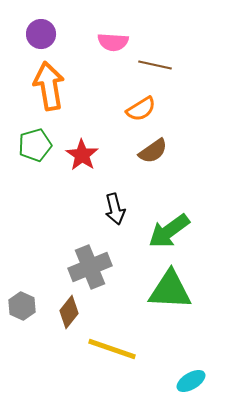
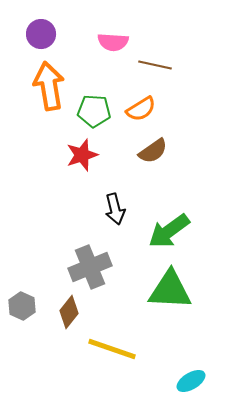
green pentagon: moved 59 px right, 34 px up; rotated 20 degrees clockwise
red star: rotated 20 degrees clockwise
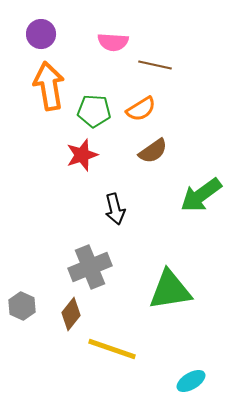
green arrow: moved 32 px right, 36 px up
green triangle: rotated 12 degrees counterclockwise
brown diamond: moved 2 px right, 2 px down
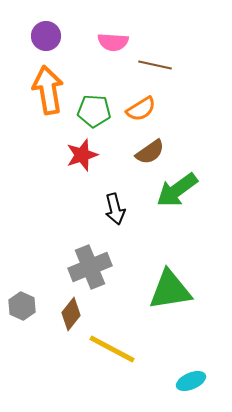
purple circle: moved 5 px right, 2 px down
orange arrow: moved 1 px left, 4 px down
brown semicircle: moved 3 px left, 1 px down
green arrow: moved 24 px left, 5 px up
yellow line: rotated 9 degrees clockwise
cyan ellipse: rotated 8 degrees clockwise
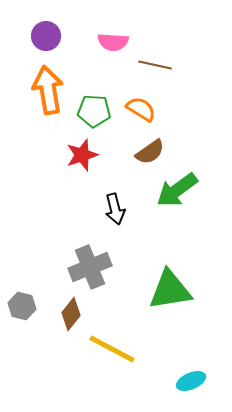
orange semicircle: rotated 116 degrees counterclockwise
gray hexagon: rotated 12 degrees counterclockwise
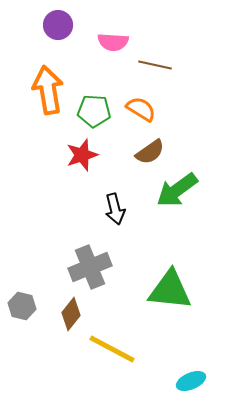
purple circle: moved 12 px right, 11 px up
green triangle: rotated 15 degrees clockwise
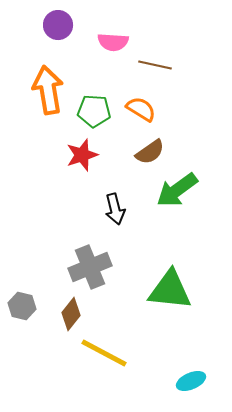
yellow line: moved 8 px left, 4 px down
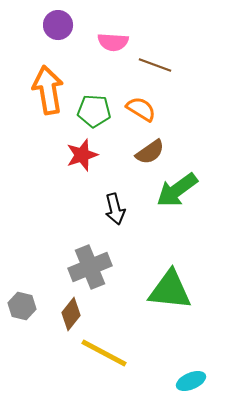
brown line: rotated 8 degrees clockwise
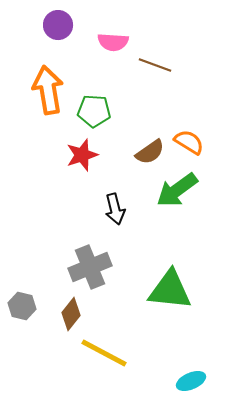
orange semicircle: moved 48 px right, 33 px down
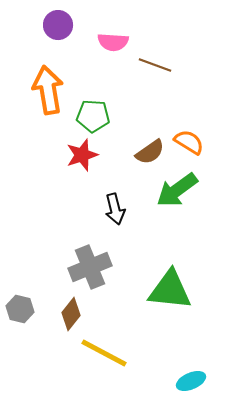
green pentagon: moved 1 px left, 5 px down
gray hexagon: moved 2 px left, 3 px down
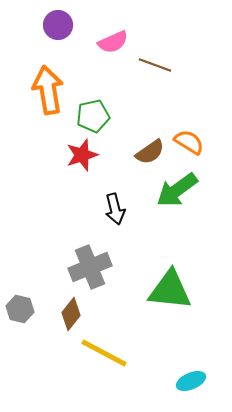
pink semicircle: rotated 28 degrees counterclockwise
green pentagon: rotated 16 degrees counterclockwise
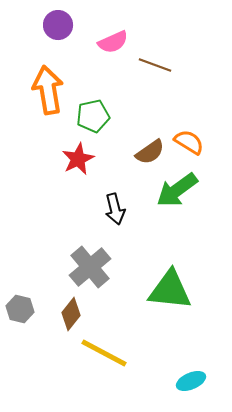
red star: moved 4 px left, 4 px down; rotated 8 degrees counterclockwise
gray cross: rotated 18 degrees counterclockwise
